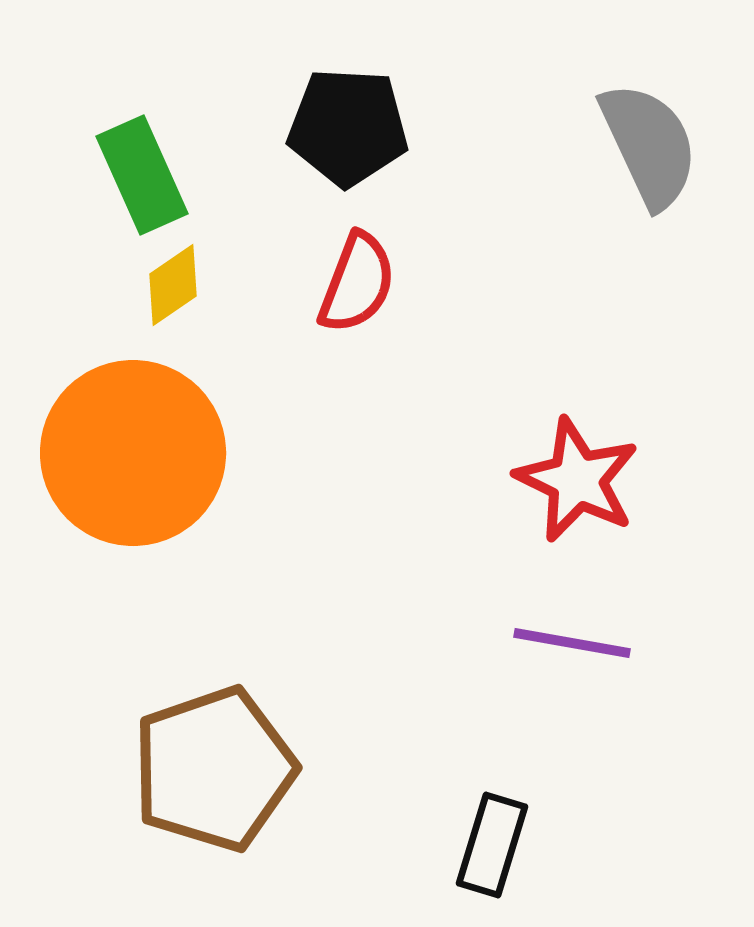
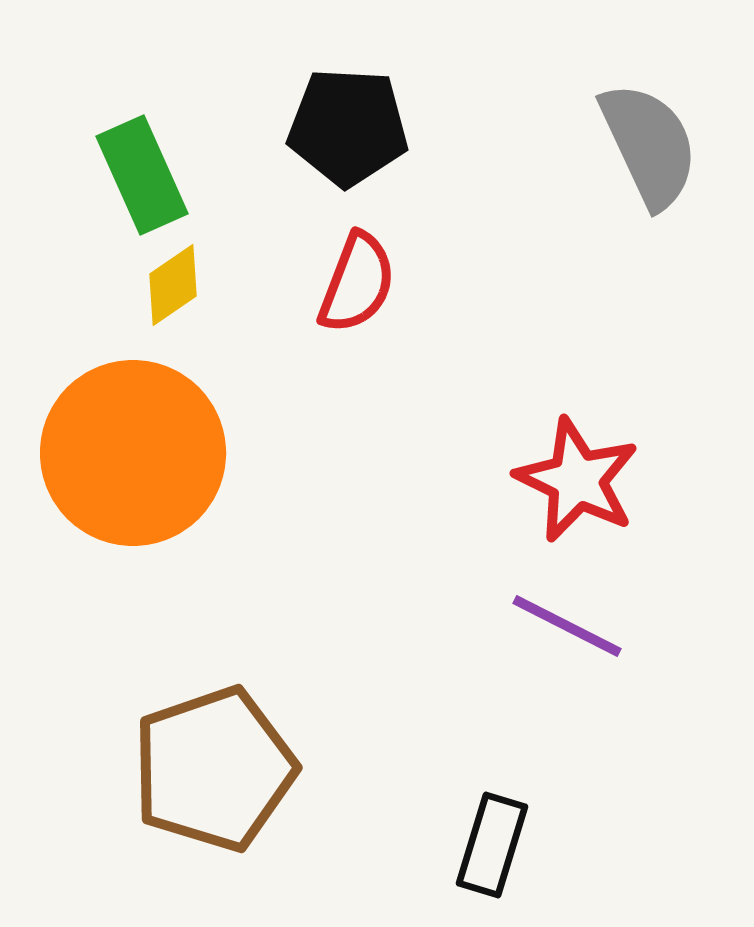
purple line: moved 5 px left, 17 px up; rotated 17 degrees clockwise
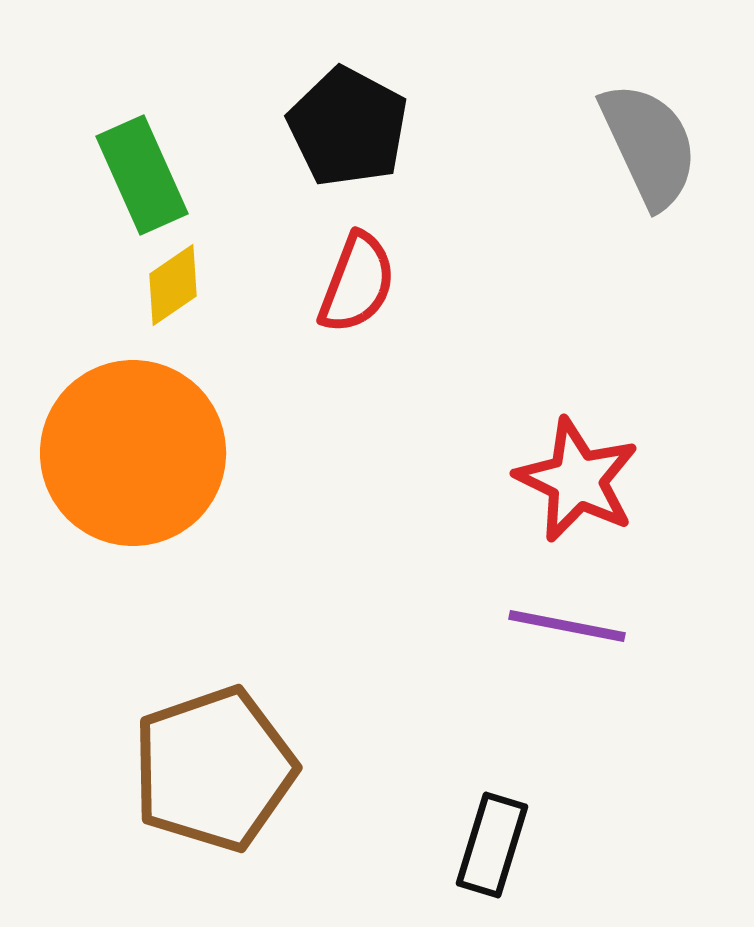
black pentagon: rotated 25 degrees clockwise
purple line: rotated 16 degrees counterclockwise
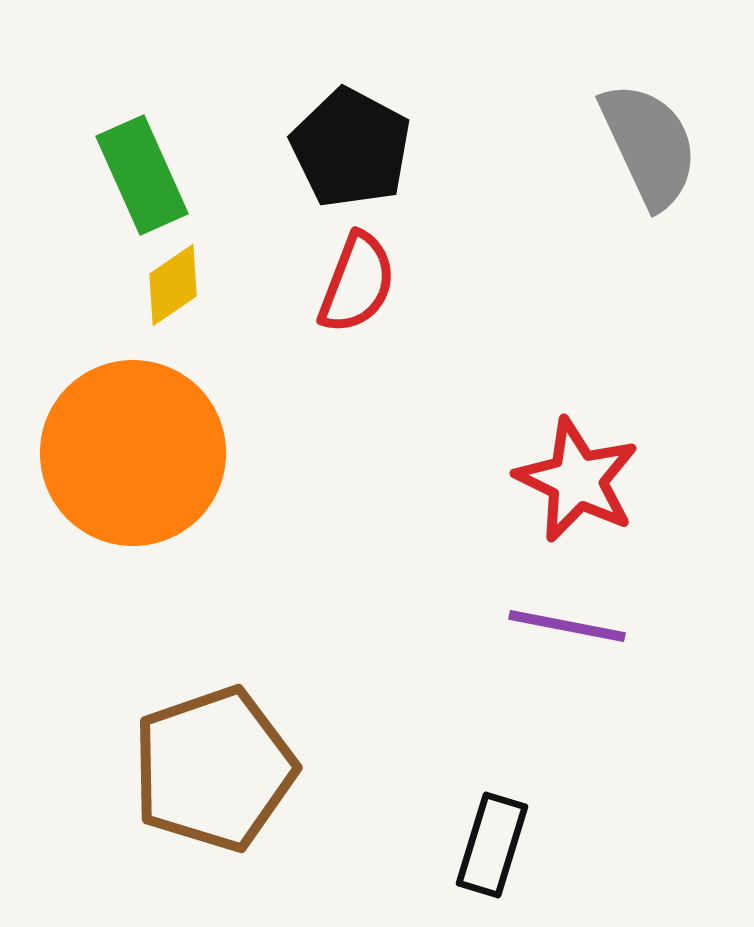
black pentagon: moved 3 px right, 21 px down
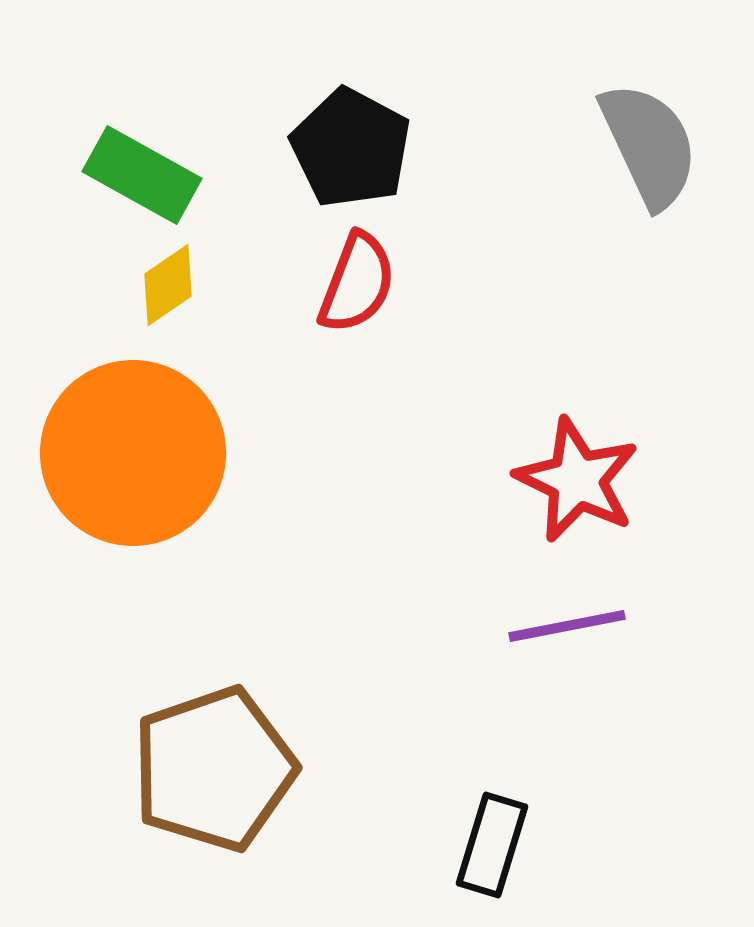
green rectangle: rotated 37 degrees counterclockwise
yellow diamond: moved 5 px left
purple line: rotated 22 degrees counterclockwise
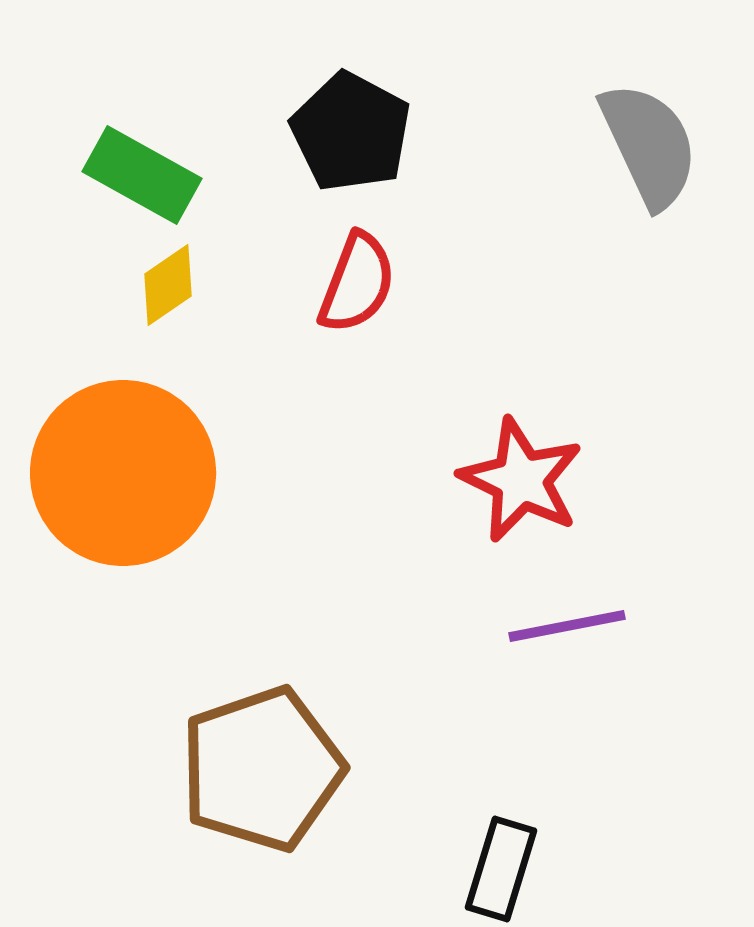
black pentagon: moved 16 px up
orange circle: moved 10 px left, 20 px down
red star: moved 56 px left
brown pentagon: moved 48 px right
black rectangle: moved 9 px right, 24 px down
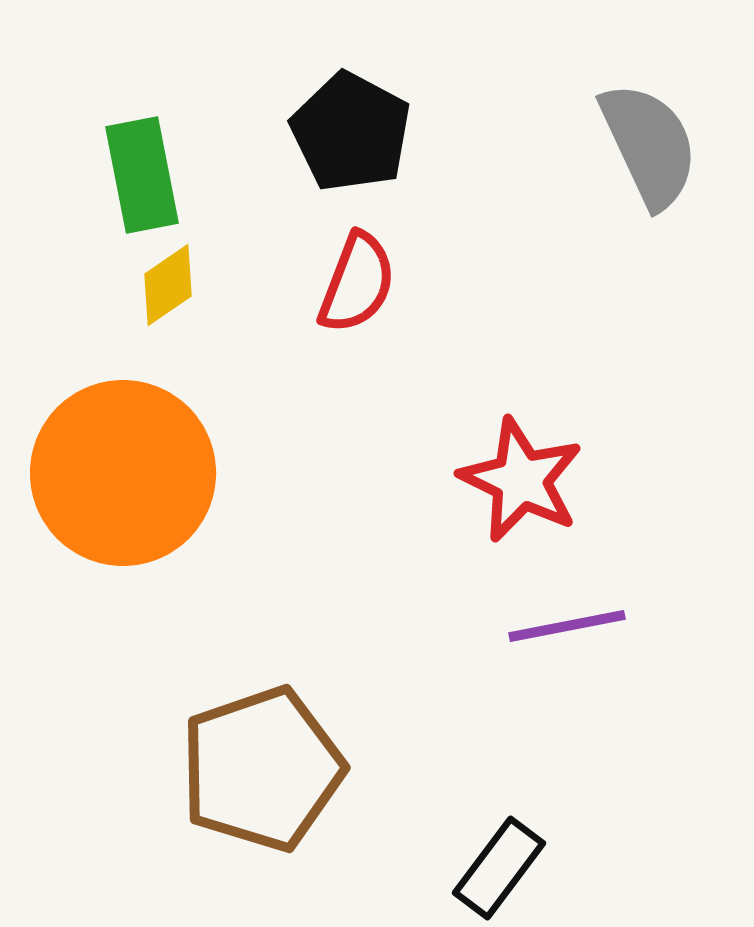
green rectangle: rotated 50 degrees clockwise
black rectangle: moved 2 px left, 1 px up; rotated 20 degrees clockwise
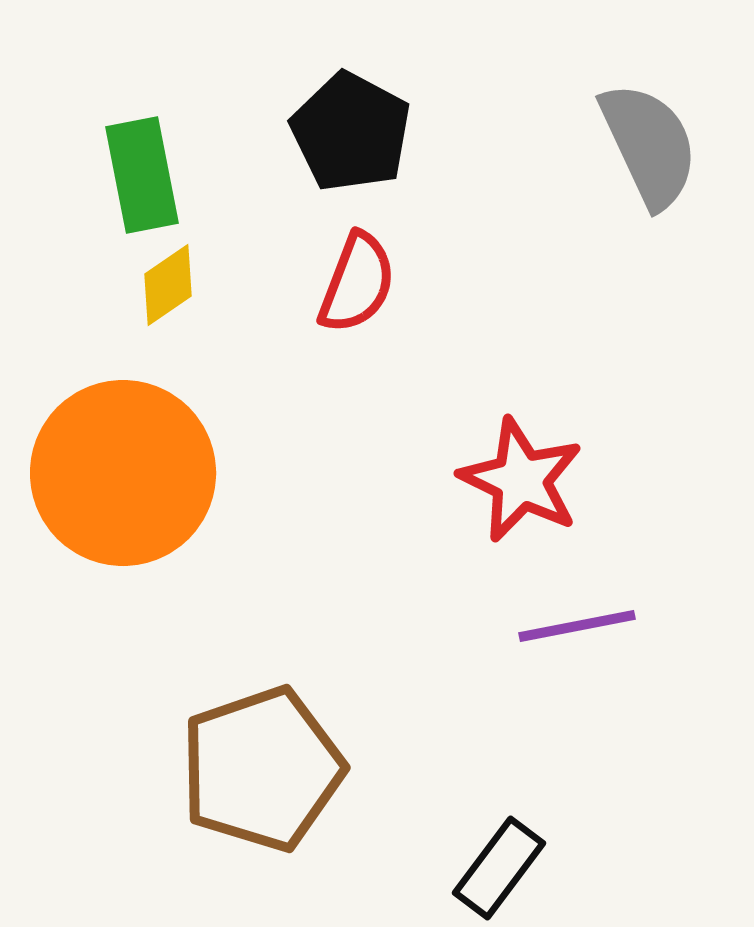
purple line: moved 10 px right
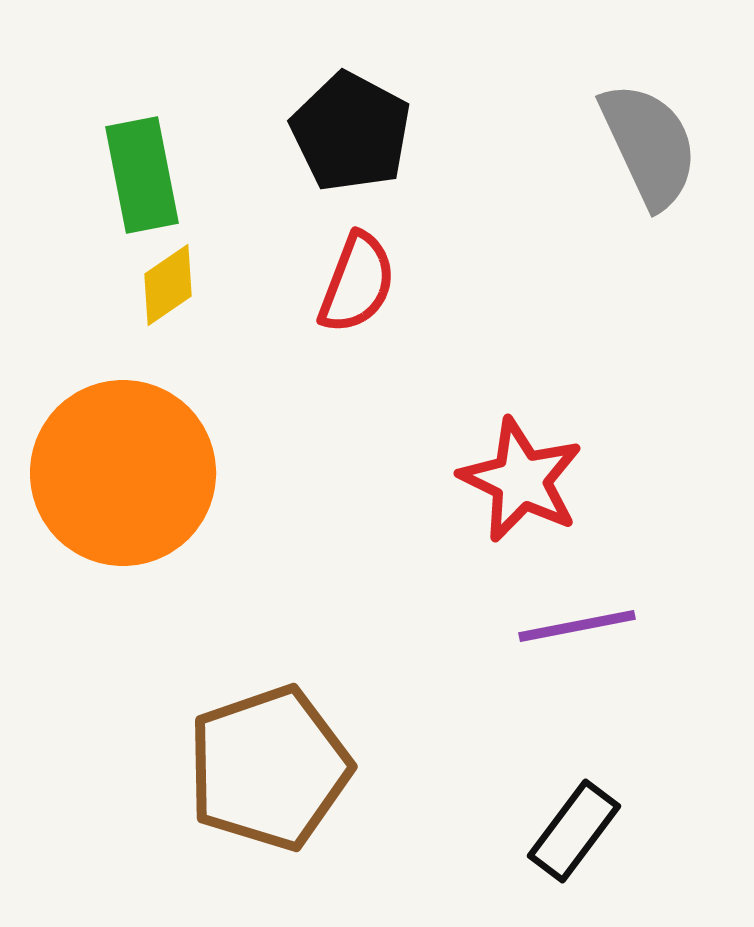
brown pentagon: moved 7 px right, 1 px up
black rectangle: moved 75 px right, 37 px up
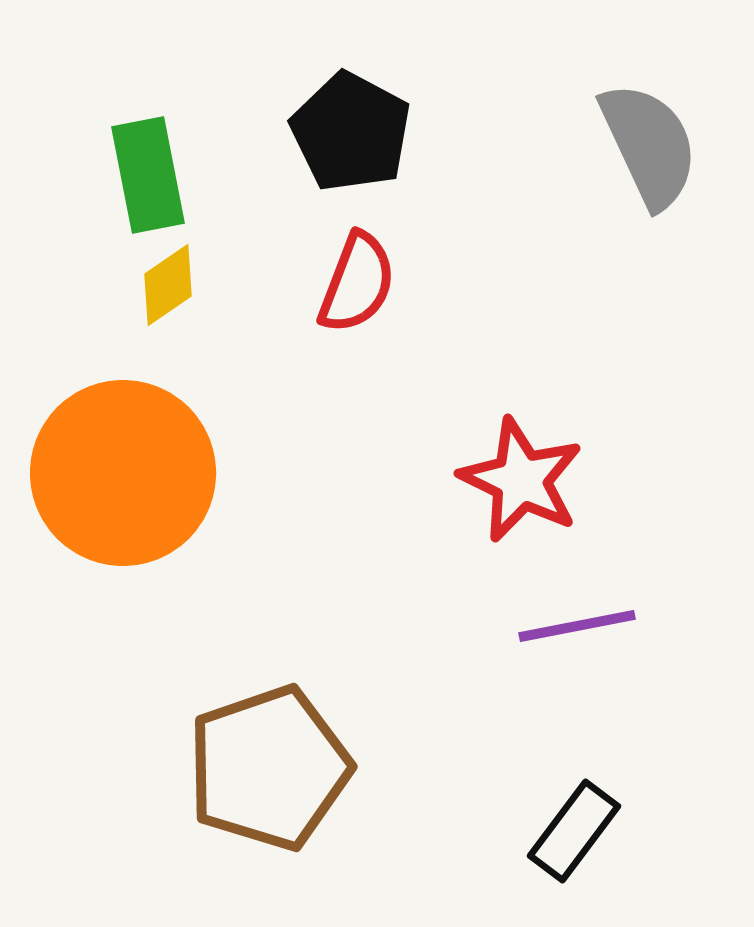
green rectangle: moved 6 px right
